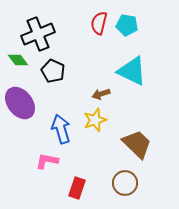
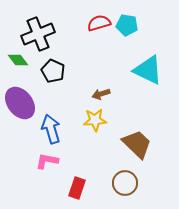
red semicircle: rotated 60 degrees clockwise
cyan triangle: moved 16 px right, 1 px up
yellow star: rotated 15 degrees clockwise
blue arrow: moved 10 px left
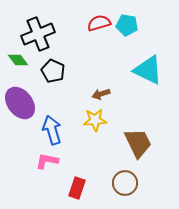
blue arrow: moved 1 px right, 1 px down
brown trapezoid: moved 1 px right, 1 px up; rotated 20 degrees clockwise
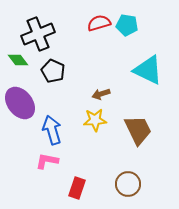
brown trapezoid: moved 13 px up
brown circle: moved 3 px right, 1 px down
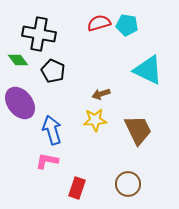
black cross: moved 1 px right; rotated 32 degrees clockwise
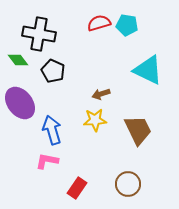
red rectangle: rotated 15 degrees clockwise
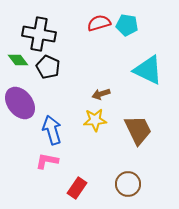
black pentagon: moved 5 px left, 4 px up
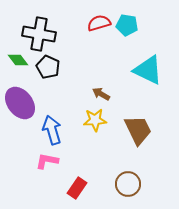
brown arrow: rotated 48 degrees clockwise
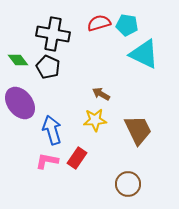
black cross: moved 14 px right
cyan triangle: moved 4 px left, 16 px up
red rectangle: moved 30 px up
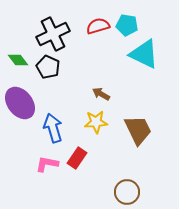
red semicircle: moved 1 px left, 3 px down
black cross: rotated 36 degrees counterclockwise
yellow star: moved 1 px right, 2 px down
blue arrow: moved 1 px right, 2 px up
pink L-shape: moved 3 px down
brown circle: moved 1 px left, 8 px down
